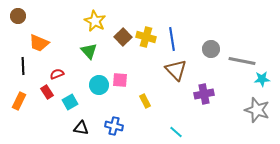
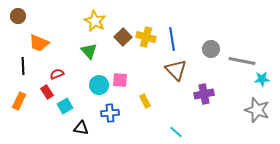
cyan square: moved 5 px left, 4 px down
blue cross: moved 4 px left, 13 px up; rotated 18 degrees counterclockwise
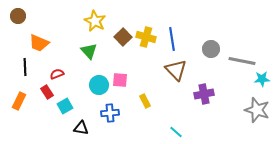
black line: moved 2 px right, 1 px down
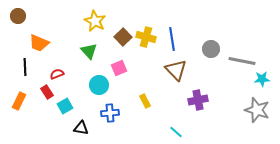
pink square: moved 1 px left, 12 px up; rotated 28 degrees counterclockwise
purple cross: moved 6 px left, 6 px down
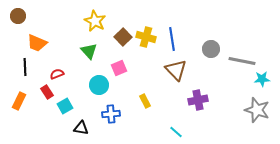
orange trapezoid: moved 2 px left
blue cross: moved 1 px right, 1 px down
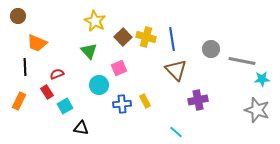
blue cross: moved 11 px right, 10 px up
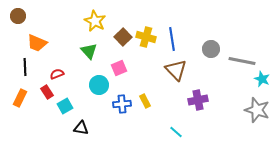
cyan star: rotated 28 degrees clockwise
orange rectangle: moved 1 px right, 3 px up
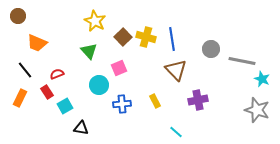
black line: moved 3 px down; rotated 36 degrees counterclockwise
yellow rectangle: moved 10 px right
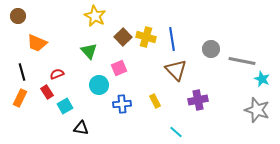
yellow star: moved 5 px up
black line: moved 3 px left, 2 px down; rotated 24 degrees clockwise
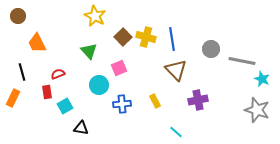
orange trapezoid: rotated 40 degrees clockwise
red semicircle: moved 1 px right
red rectangle: rotated 24 degrees clockwise
orange rectangle: moved 7 px left
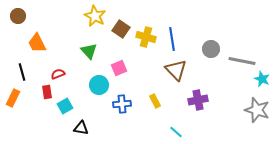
brown square: moved 2 px left, 8 px up; rotated 12 degrees counterclockwise
